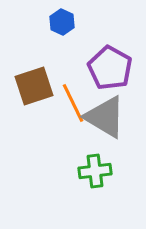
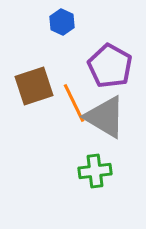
purple pentagon: moved 2 px up
orange line: moved 1 px right
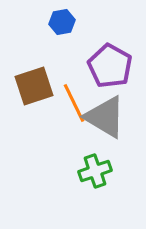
blue hexagon: rotated 25 degrees clockwise
green cross: rotated 12 degrees counterclockwise
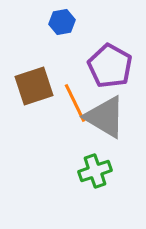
orange line: moved 1 px right
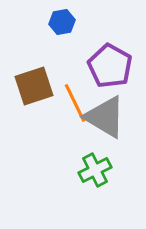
green cross: moved 1 px up; rotated 8 degrees counterclockwise
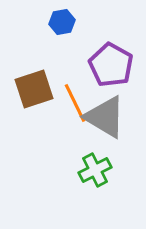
purple pentagon: moved 1 px right, 1 px up
brown square: moved 3 px down
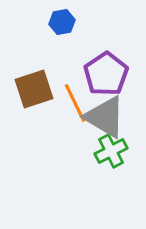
purple pentagon: moved 5 px left, 9 px down; rotated 9 degrees clockwise
green cross: moved 16 px right, 19 px up
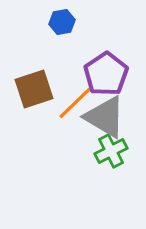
orange line: rotated 72 degrees clockwise
